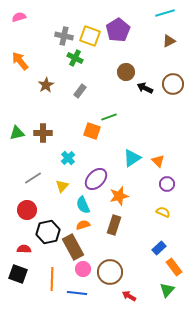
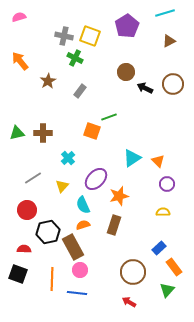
purple pentagon at (118, 30): moved 9 px right, 4 px up
brown star at (46, 85): moved 2 px right, 4 px up
yellow semicircle at (163, 212): rotated 24 degrees counterclockwise
pink circle at (83, 269): moved 3 px left, 1 px down
brown circle at (110, 272): moved 23 px right
red arrow at (129, 296): moved 6 px down
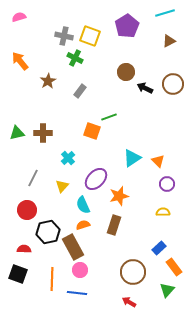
gray line at (33, 178): rotated 30 degrees counterclockwise
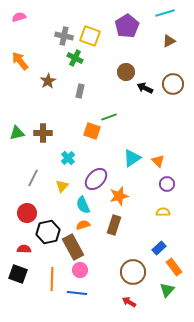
gray rectangle at (80, 91): rotated 24 degrees counterclockwise
red circle at (27, 210): moved 3 px down
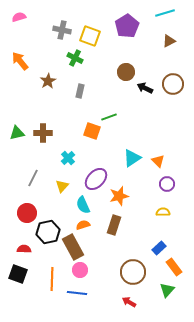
gray cross at (64, 36): moved 2 px left, 6 px up
